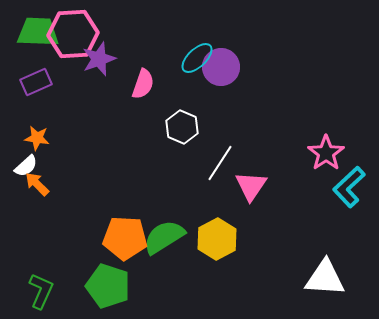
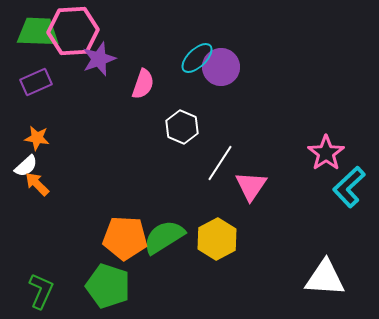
pink hexagon: moved 3 px up
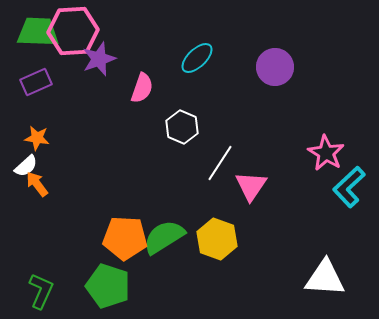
purple circle: moved 54 px right
pink semicircle: moved 1 px left, 4 px down
pink star: rotated 6 degrees counterclockwise
orange arrow: rotated 8 degrees clockwise
yellow hexagon: rotated 12 degrees counterclockwise
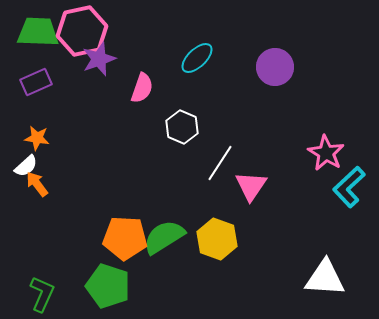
pink hexagon: moved 9 px right; rotated 9 degrees counterclockwise
green L-shape: moved 1 px right, 3 px down
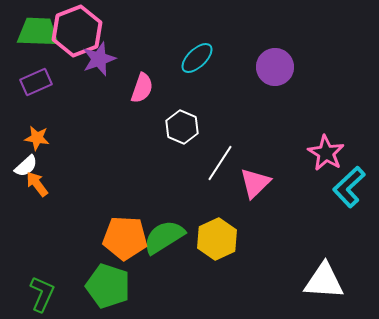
pink hexagon: moved 5 px left; rotated 9 degrees counterclockwise
pink triangle: moved 4 px right, 3 px up; rotated 12 degrees clockwise
yellow hexagon: rotated 15 degrees clockwise
white triangle: moved 1 px left, 3 px down
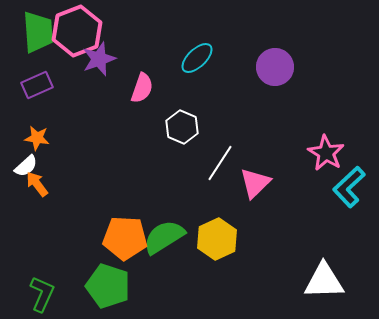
green trapezoid: rotated 84 degrees clockwise
purple rectangle: moved 1 px right, 3 px down
white triangle: rotated 6 degrees counterclockwise
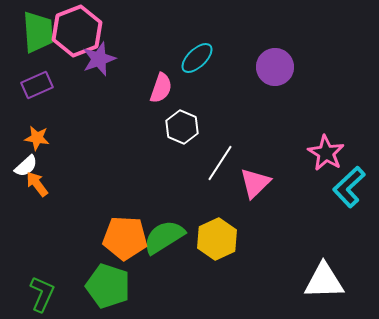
pink semicircle: moved 19 px right
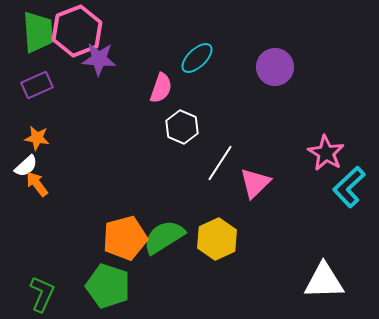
purple star: rotated 24 degrees clockwise
orange pentagon: rotated 18 degrees counterclockwise
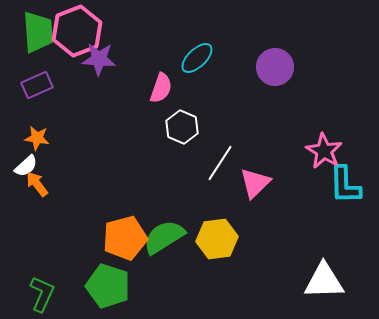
pink star: moved 2 px left, 2 px up
cyan L-shape: moved 4 px left, 2 px up; rotated 48 degrees counterclockwise
yellow hexagon: rotated 18 degrees clockwise
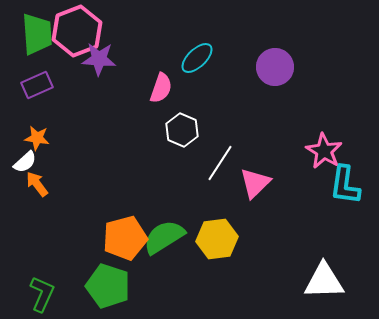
green trapezoid: moved 1 px left, 2 px down
white hexagon: moved 3 px down
white semicircle: moved 1 px left, 4 px up
cyan L-shape: rotated 9 degrees clockwise
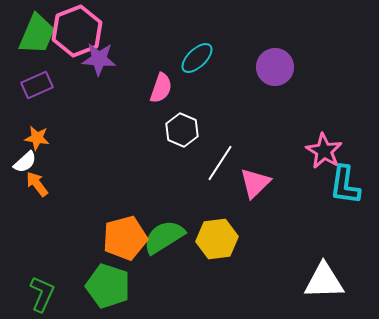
green trapezoid: rotated 27 degrees clockwise
